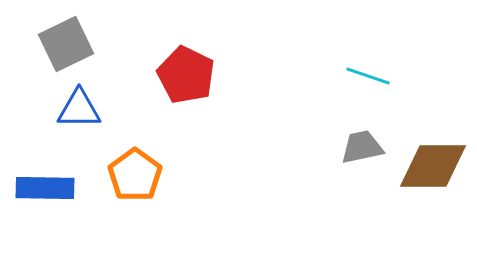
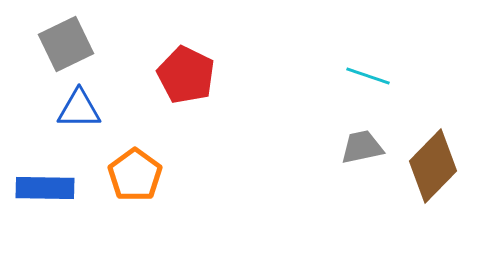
brown diamond: rotated 46 degrees counterclockwise
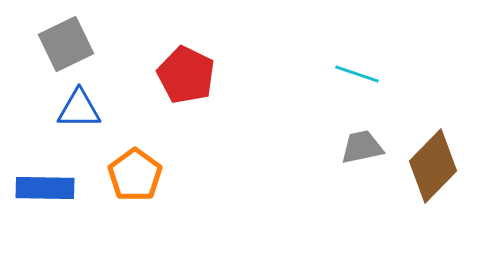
cyan line: moved 11 px left, 2 px up
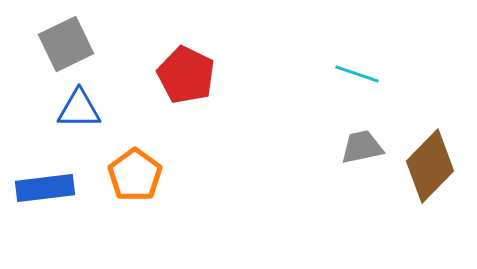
brown diamond: moved 3 px left
blue rectangle: rotated 8 degrees counterclockwise
